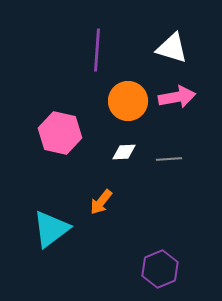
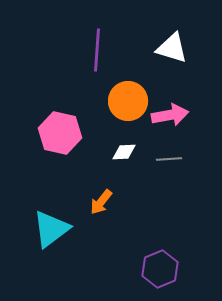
pink arrow: moved 7 px left, 18 px down
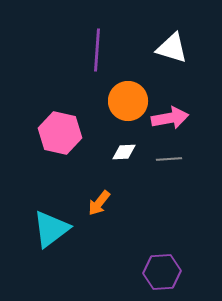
pink arrow: moved 3 px down
orange arrow: moved 2 px left, 1 px down
purple hexagon: moved 2 px right, 3 px down; rotated 18 degrees clockwise
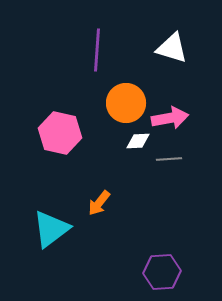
orange circle: moved 2 px left, 2 px down
white diamond: moved 14 px right, 11 px up
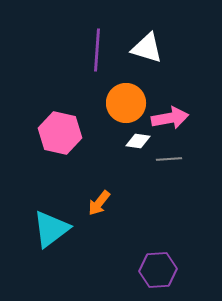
white triangle: moved 25 px left
white diamond: rotated 10 degrees clockwise
purple hexagon: moved 4 px left, 2 px up
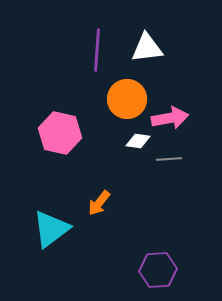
white triangle: rotated 24 degrees counterclockwise
orange circle: moved 1 px right, 4 px up
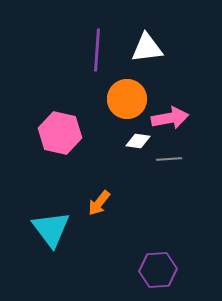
cyan triangle: rotated 30 degrees counterclockwise
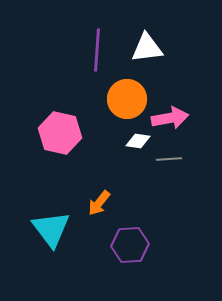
purple hexagon: moved 28 px left, 25 px up
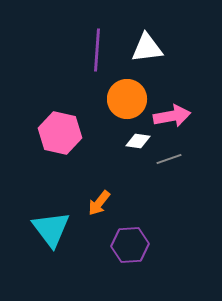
pink arrow: moved 2 px right, 2 px up
gray line: rotated 15 degrees counterclockwise
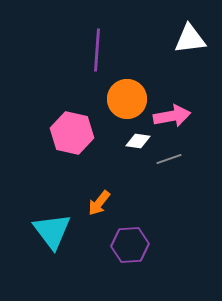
white triangle: moved 43 px right, 9 px up
pink hexagon: moved 12 px right
cyan triangle: moved 1 px right, 2 px down
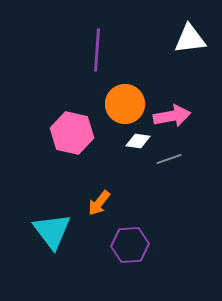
orange circle: moved 2 px left, 5 px down
